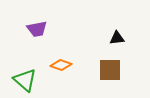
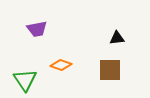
green triangle: rotated 15 degrees clockwise
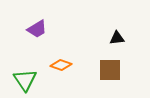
purple trapezoid: rotated 20 degrees counterclockwise
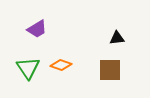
green triangle: moved 3 px right, 12 px up
